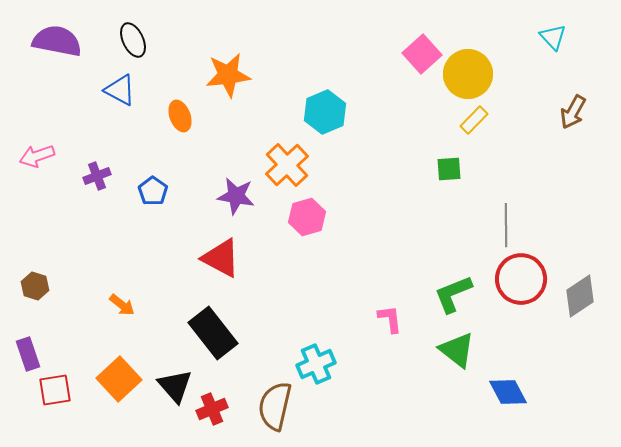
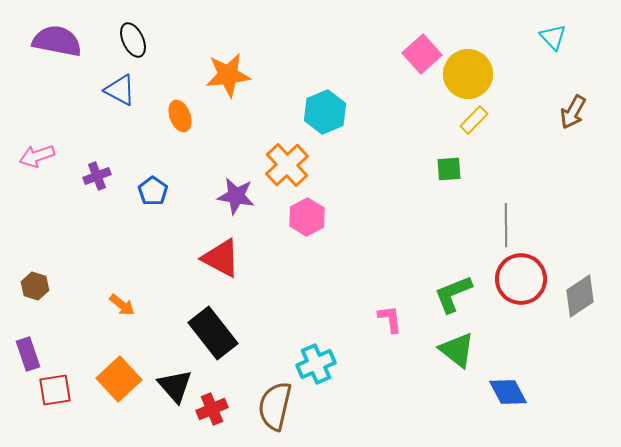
pink hexagon: rotated 12 degrees counterclockwise
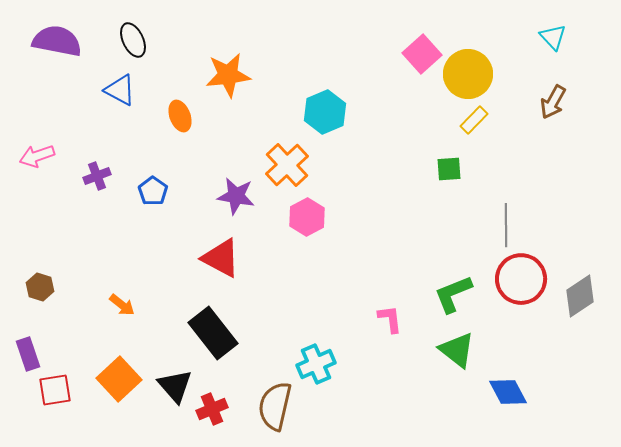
brown arrow: moved 20 px left, 10 px up
brown hexagon: moved 5 px right, 1 px down
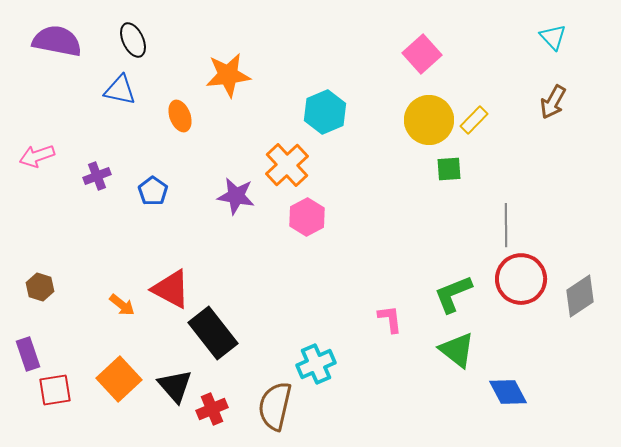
yellow circle: moved 39 px left, 46 px down
blue triangle: rotated 16 degrees counterclockwise
red triangle: moved 50 px left, 31 px down
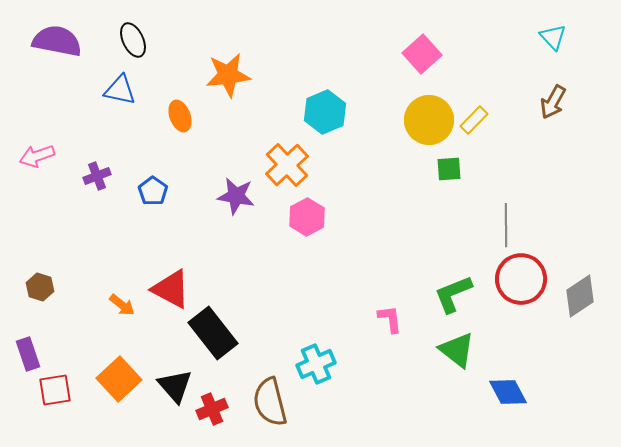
brown semicircle: moved 5 px left, 4 px up; rotated 27 degrees counterclockwise
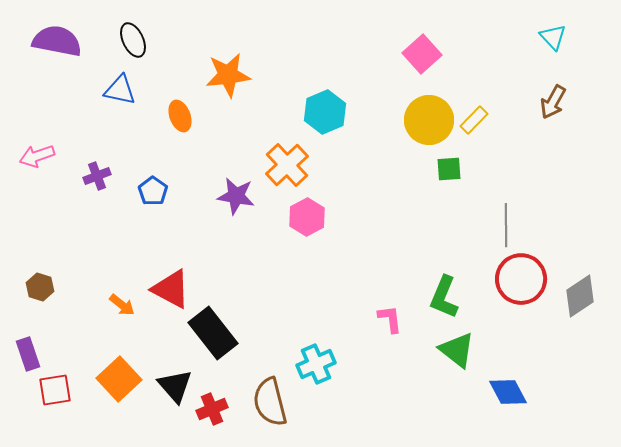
green L-shape: moved 9 px left, 3 px down; rotated 45 degrees counterclockwise
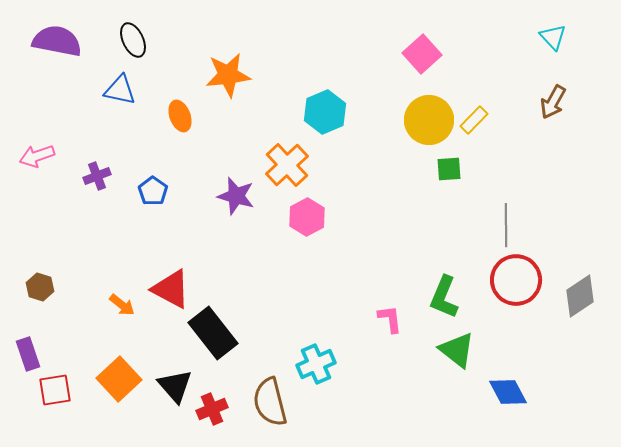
purple star: rotated 6 degrees clockwise
red circle: moved 5 px left, 1 px down
